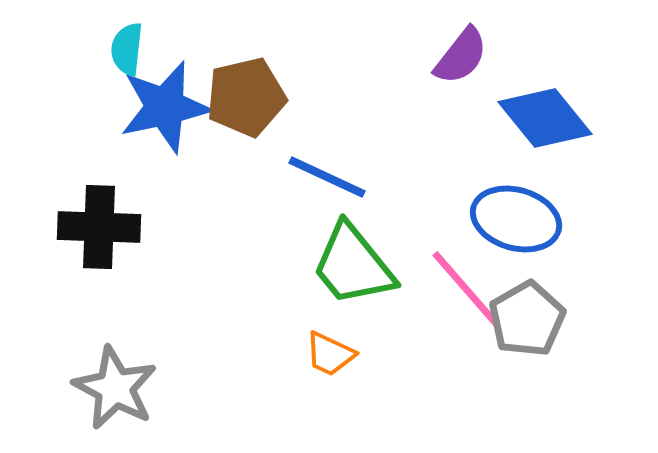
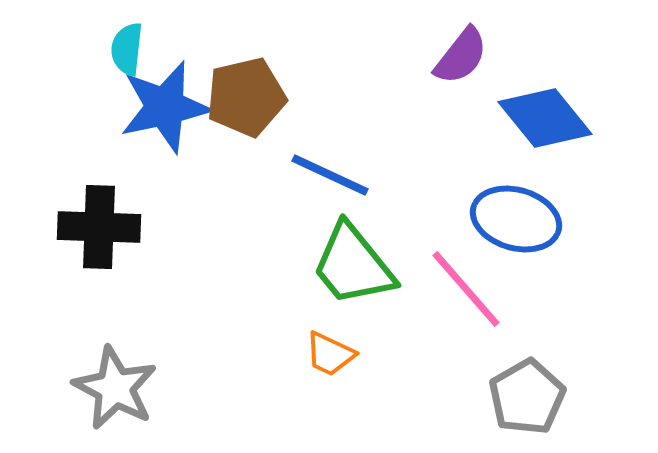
blue line: moved 3 px right, 2 px up
gray pentagon: moved 78 px down
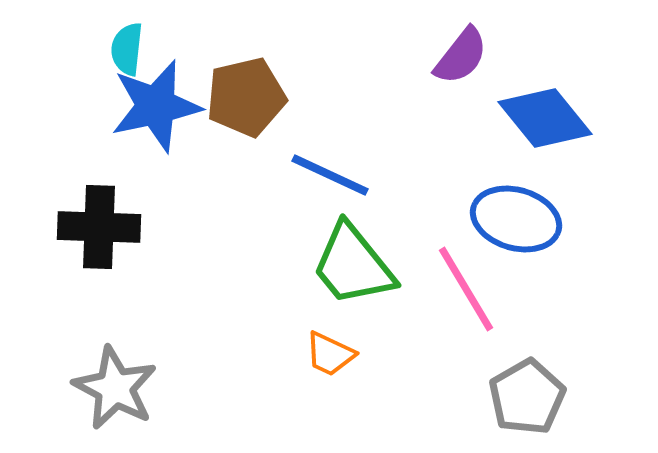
blue star: moved 9 px left, 1 px up
pink line: rotated 10 degrees clockwise
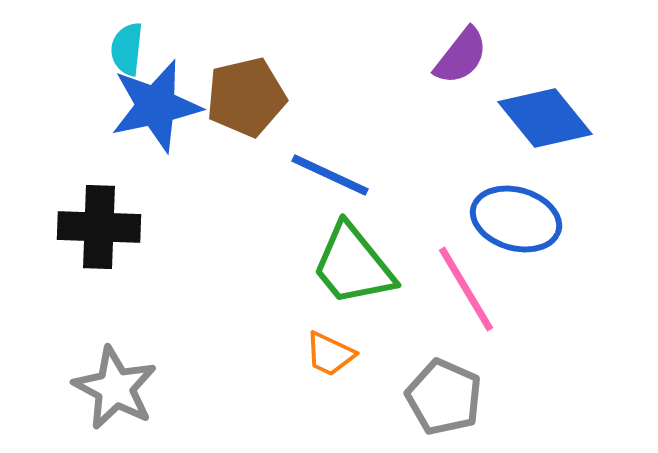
gray pentagon: moved 83 px left; rotated 18 degrees counterclockwise
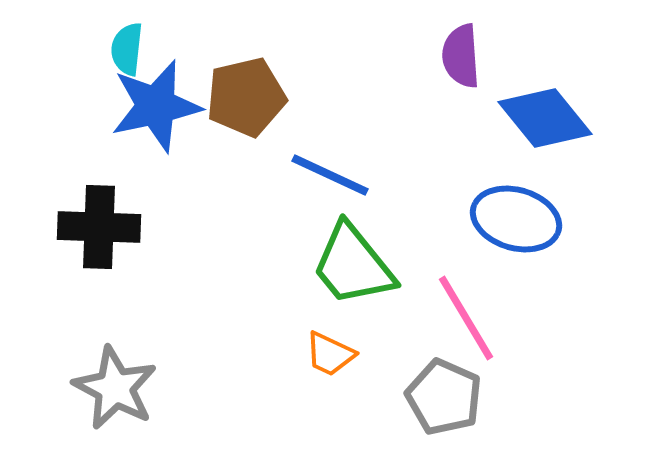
purple semicircle: rotated 138 degrees clockwise
pink line: moved 29 px down
